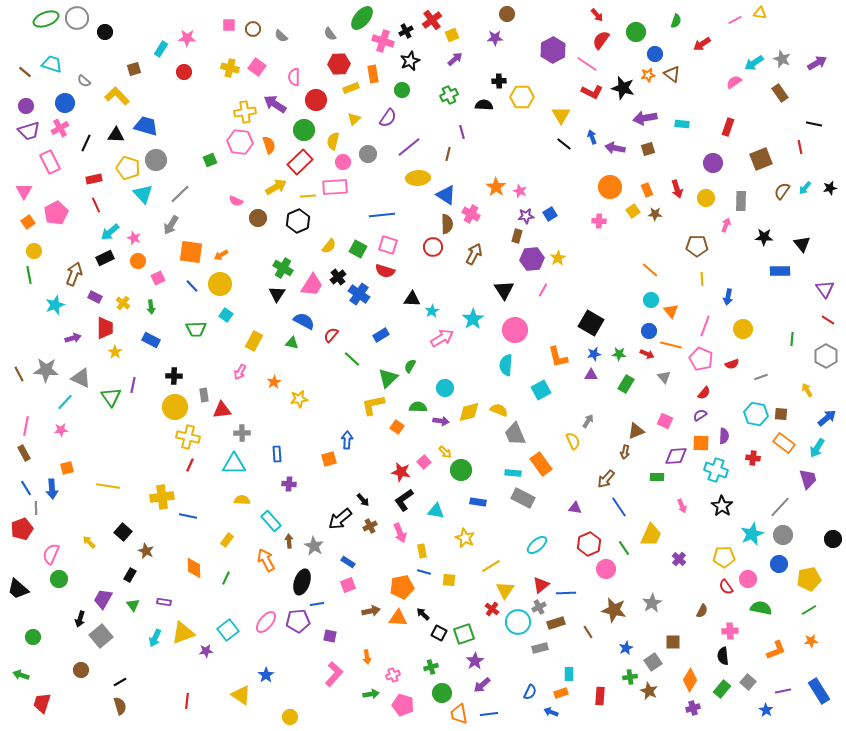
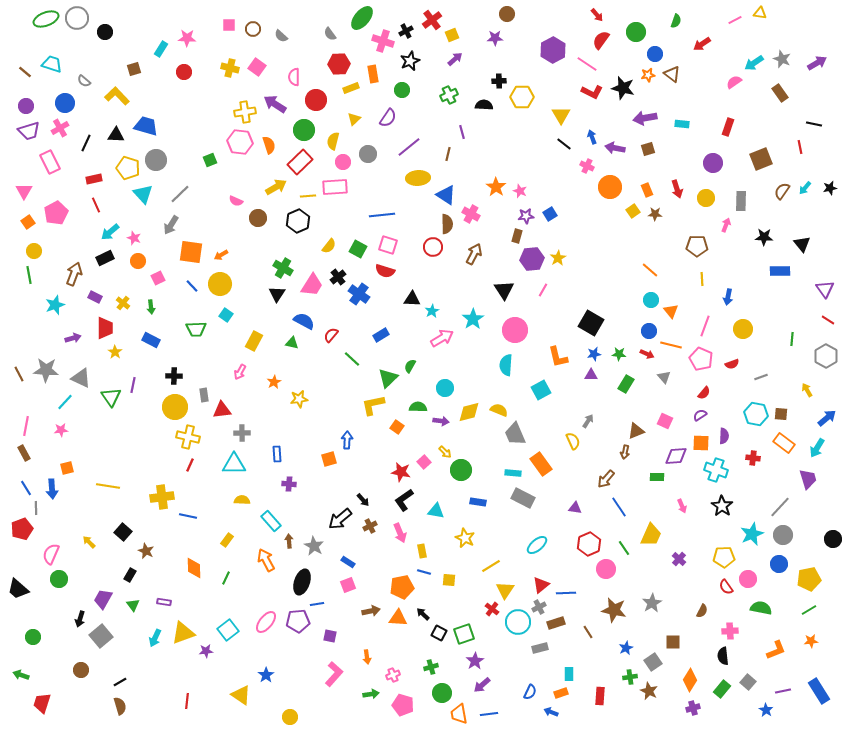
pink cross at (599, 221): moved 12 px left, 55 px up; rotated 24 degrees clockwise
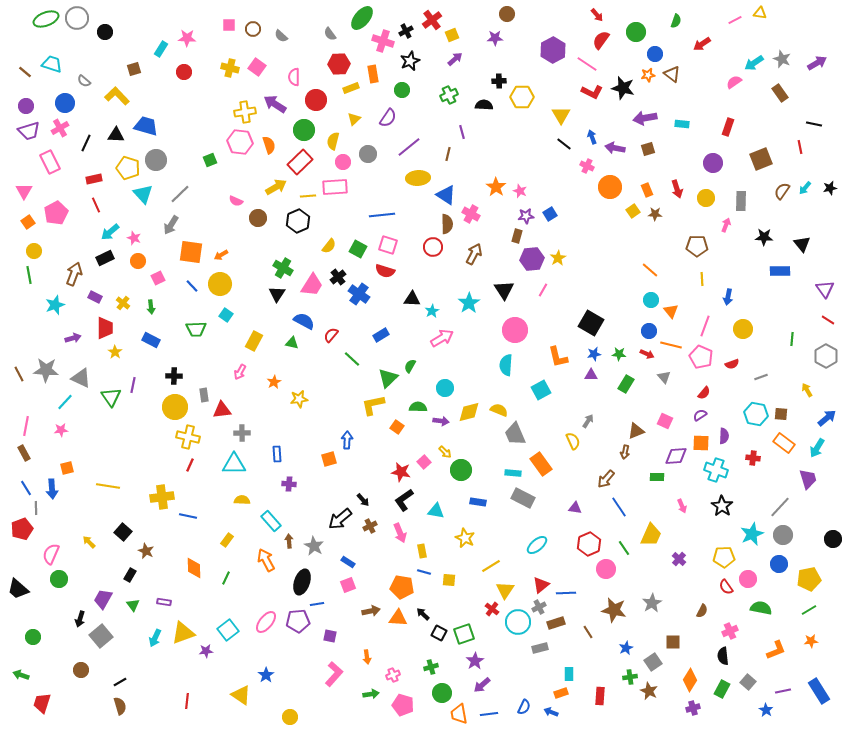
cyan star at (473, 319): moved 4 px left, 16 px up
pink pentagon at (701, 359): moved 2 px up
orange pentagon at (402, 587): rotated 20 degrees clockwise
pink cross at (730, 631): rotated 21 degrees counterclockwise
green rectangle at (722, 689): rotated 12 degrees counterclockwise
blue semicircle at (530, 692): moved 6 px left, 15 px down
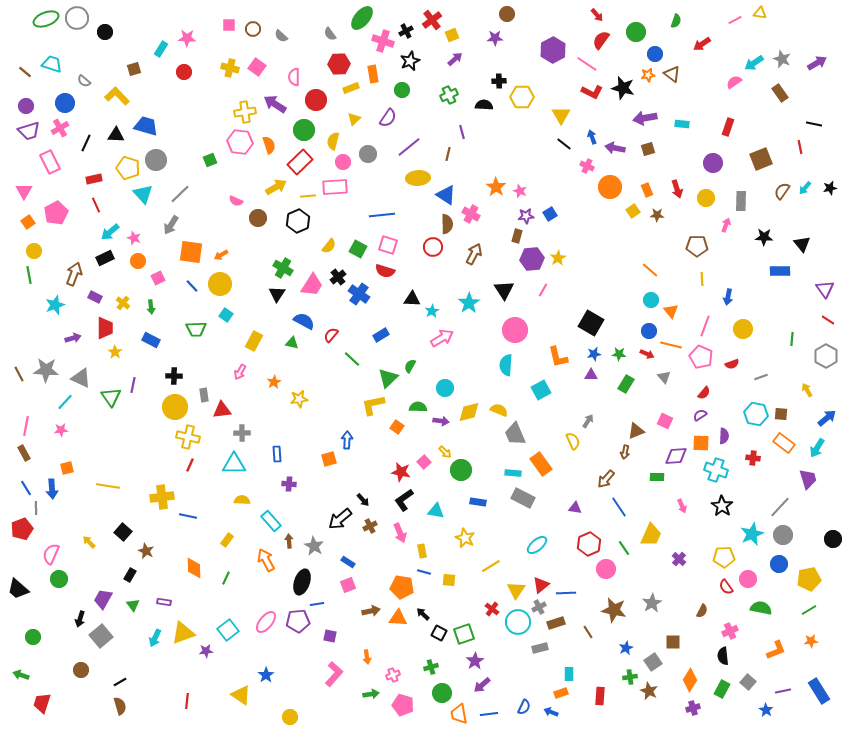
brown star at (655, 214): moved 2 px right, 1 px down
yellow triangle at (505, 590): moved 11 px right
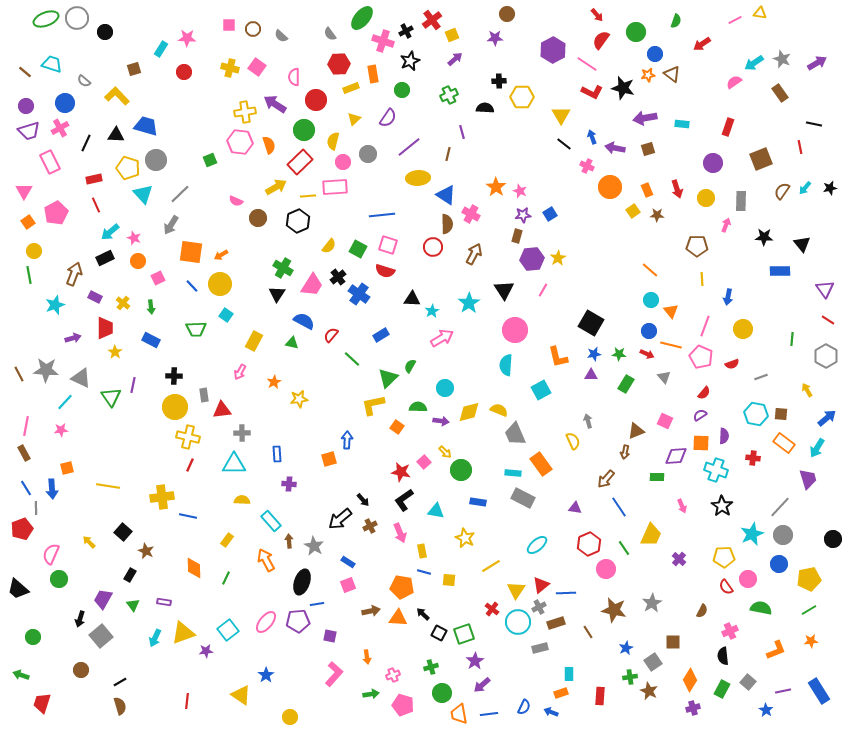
black semicircle at (484, 105): moved 1 px right, 3 px down
purple star at (526, 216): moved 3 px left, 1 px up
gray arrow at (588, 421): rotated 48 degrees counterclockwise
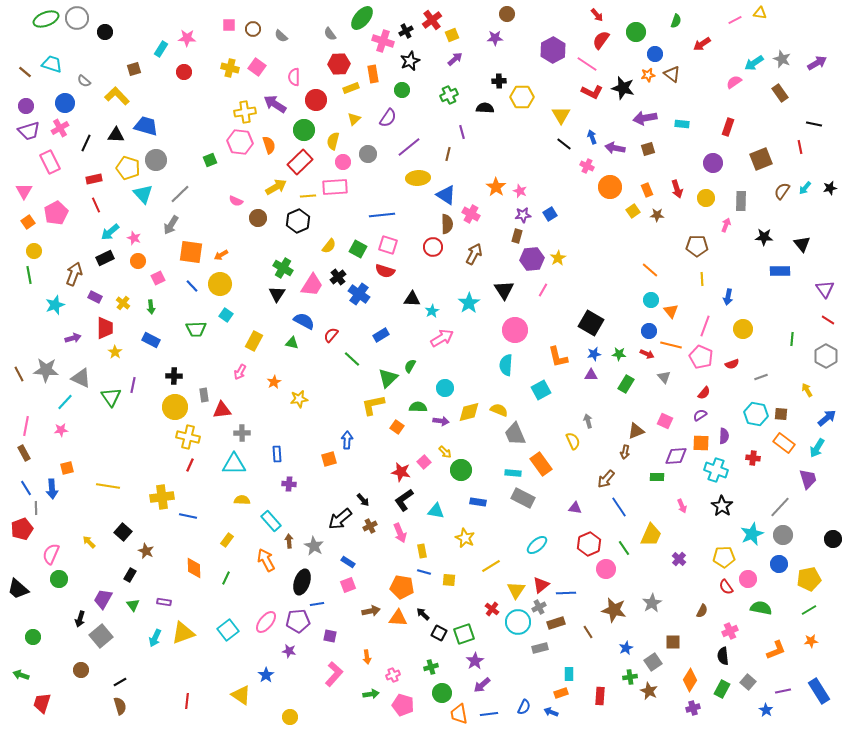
purple star at (206, 651): moved 83 px right; rotated 16 degrees clockwise
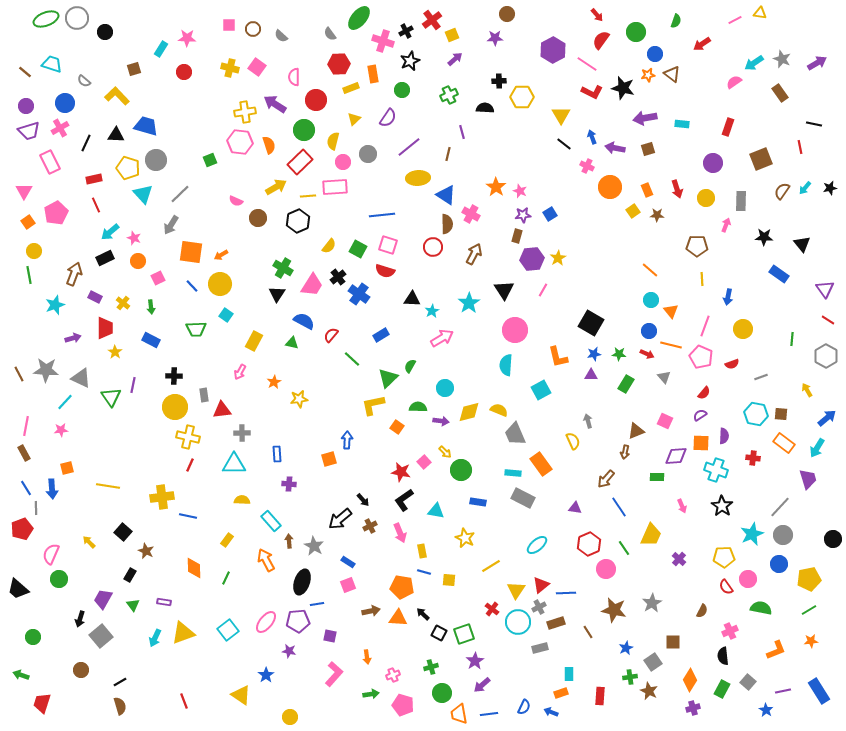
green ellipse at (362, 18): moved 3 px left
blue rectangle at (780, 271): moved 1 px left, 3 px down; rotated 36 degrees clockwise
red line at (187, 701): moved 3 px left; rotated 28 degrees counterclockwise
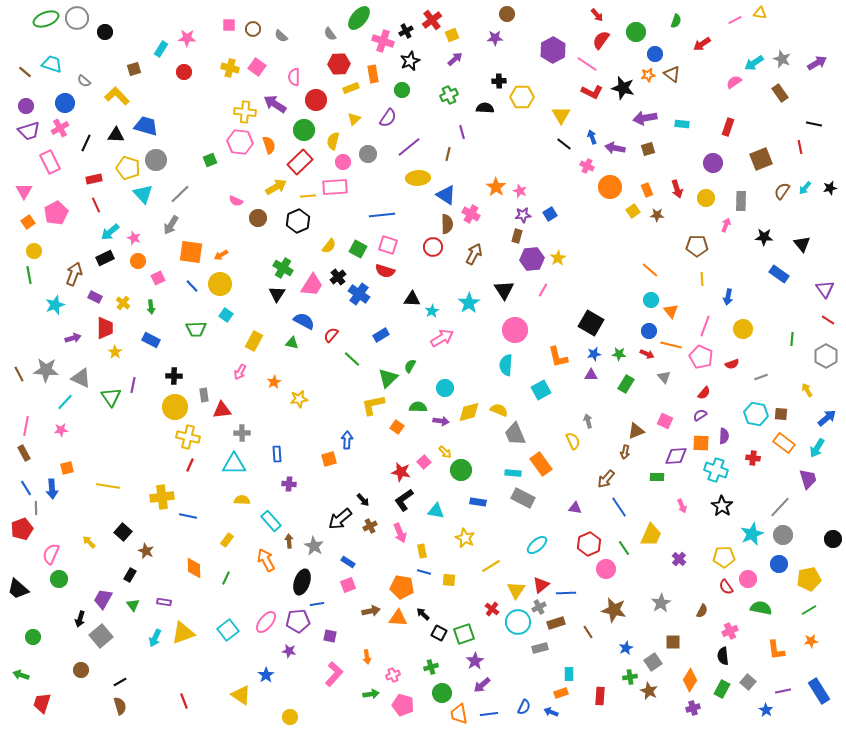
yellow cross at (245, 112): rotated 15 degrees clockwise
gray star at (652, 603): moved 9 px right
orange L-shape at (776, 650): rotated 105 degrees clockwise
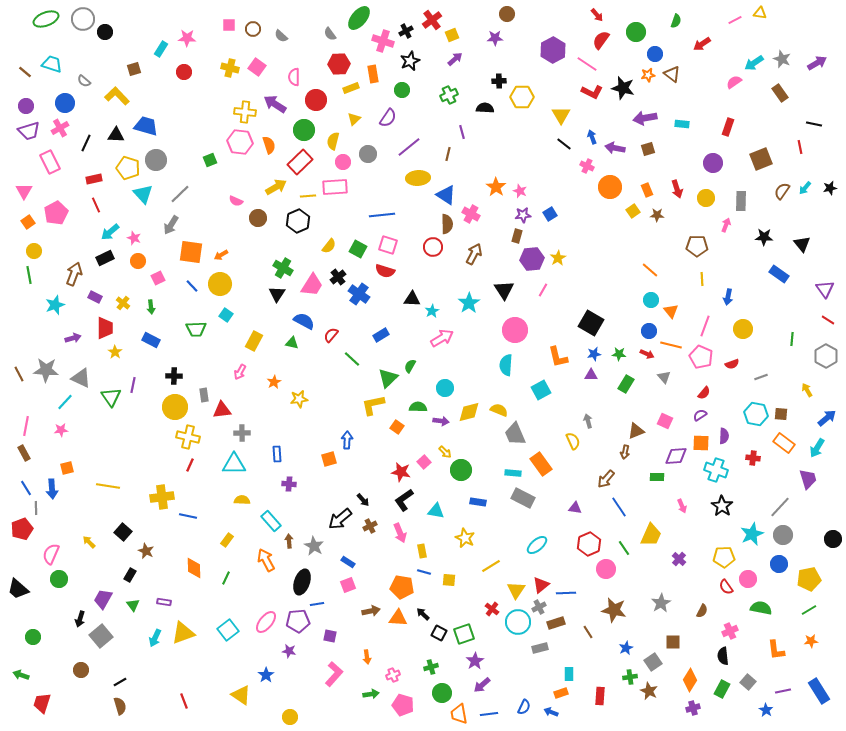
gray circle at (77, 18): moved 6 px right, 1 px down
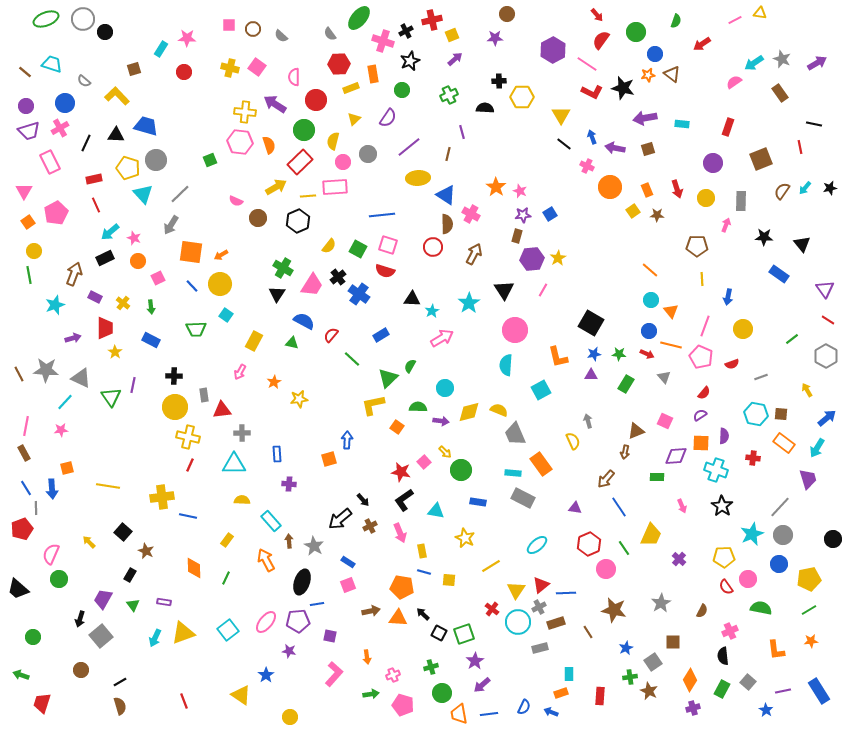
red cross at (432, 20): rotated 24 degrees clockwise
green line at (792, 339): rotated 48 degrees clockwise
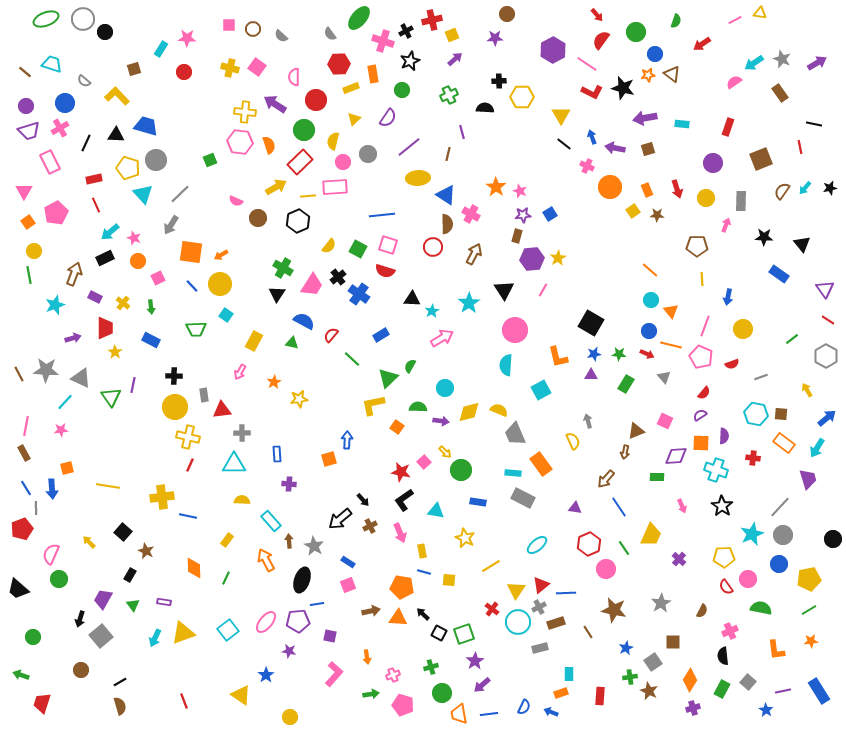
black ellipse at (302, 582): moved 2 px up
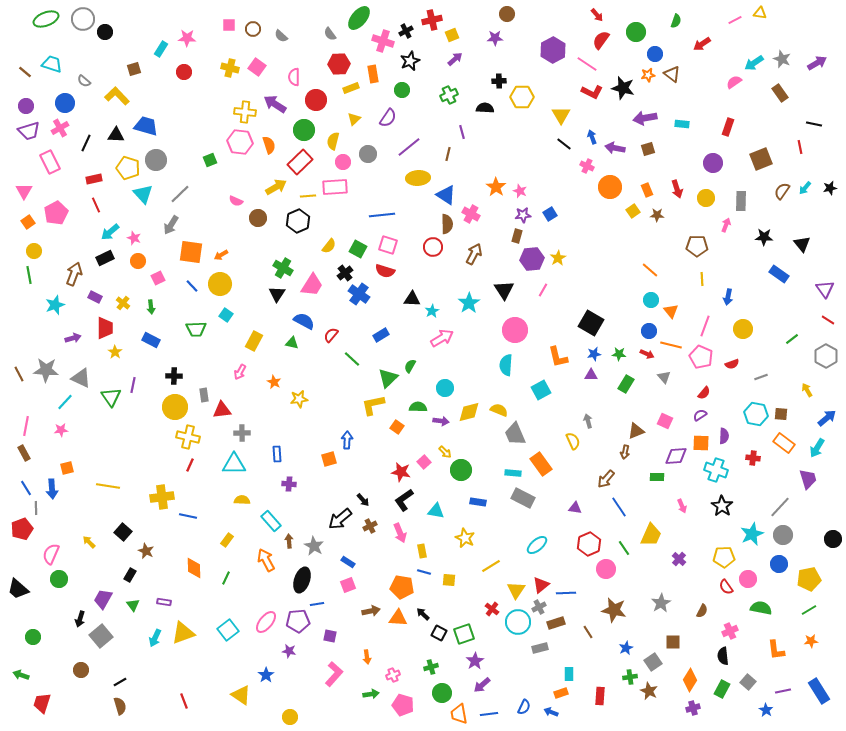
black cross at (338, 277): moved 7 px right, 4 px up
orange star at (274, 382): rotated 16 degrees counterclockwise
